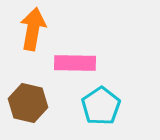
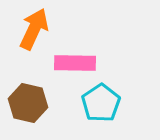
orange arrow: moved 1 px right; rotated 15 degrees clockwise
cyan pentagon: moved 3 px up
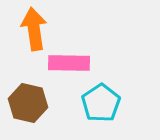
orange arrow: rotated 33 degrees counterclockwise
pink rectangle: moved 6 px left
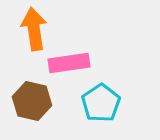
pink rectangle: rotated 9 degrees counterclockwise
brown hexagon: moved 4 px right, 2 px up
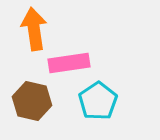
cyan pentagon: moved 3 px left, 2 px up
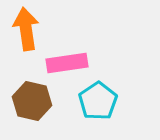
orange arrow: moved 8 px left
pink rectangle: moved 2 px left
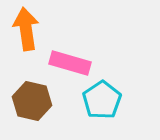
pink rectangle: moved 3 px right; rotated 24 degrees clockwise
cyan pentagon: moved 4 px right, 1 px up
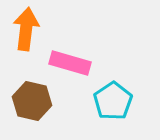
orange arrow: rotated 15 degrees clockwise
cyan pentagon: moved 11 px right, 1 px down
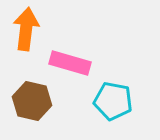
cyan pentagon: rotated 27 degrees counterclockwise
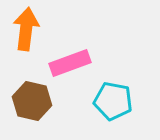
pink rectangle: rotated 36 degrees counterclockwise
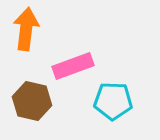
pink rectangle: moved 3 px right, 3 px down
cyan pentagon: rotated 9 degrees counterclockwise
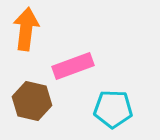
cyan pentagon: moved 8 px down
